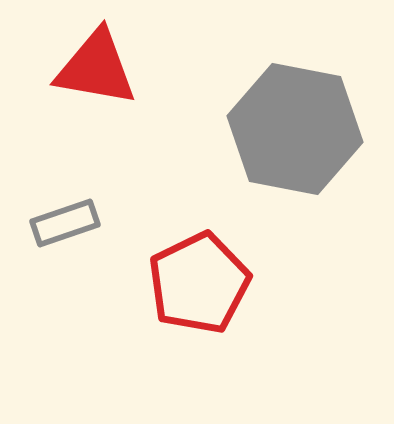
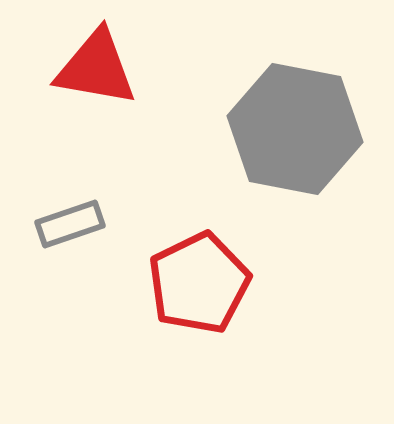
gray rectangle: moved 5 px right, 1 px down
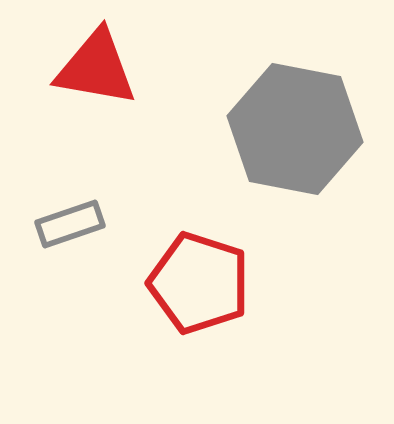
red pentagon: rotated 28 degrees counterclockwise
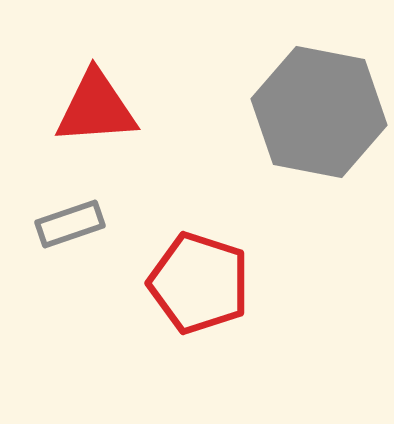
red triangle: moved 40 px down; rotated 14 degrees counterclockwise
gray hexagon: moved 24 px right, 17 px up
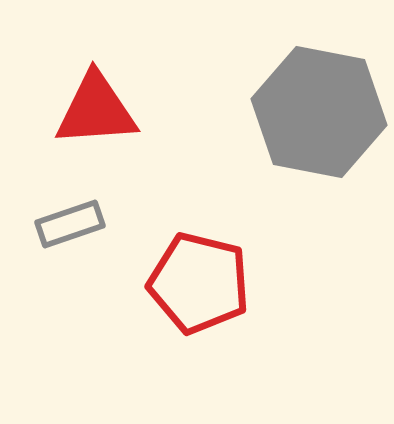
red triangle: moved 2 px down
red pentagon: rotated 4 degrees counterclockwise
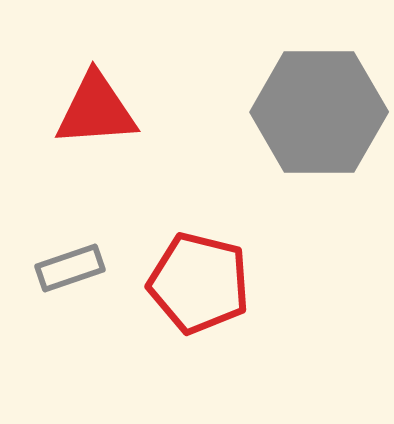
gray hexagon: rotated 11 degrees counterclockwise
gray rectangle: moved 44 px down
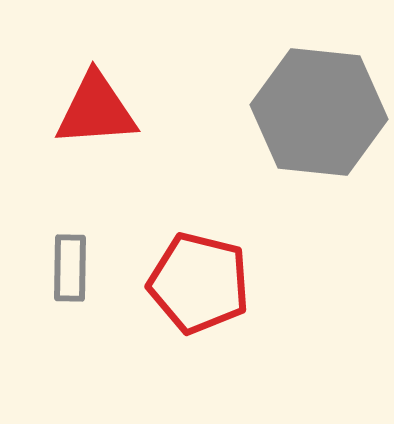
gray hexagon: rotated 6 degrees clockwise
gray rectangle: rotated 70 degrees counterclockwise
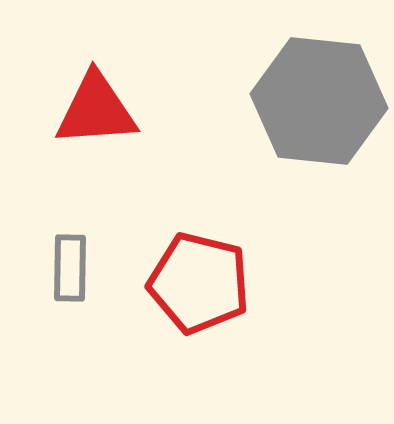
gray hexagon: moved 11 px up
